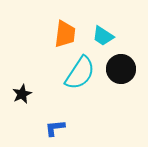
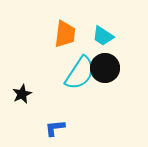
black circle: moved 16 px left, 1 px up
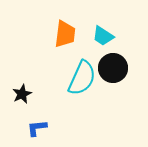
black circle: moved 8 px right
cyan semicircle: moved 2 px right, 5 px down; rotated 9 degrees counterclockwise
blue L-shape: moved 18 px left
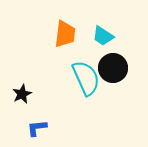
cyan semicircle: moved 4 px right; rotated 48 degrees counterclockwise
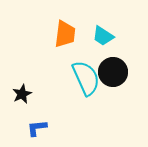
black circle: moved 4 px down
